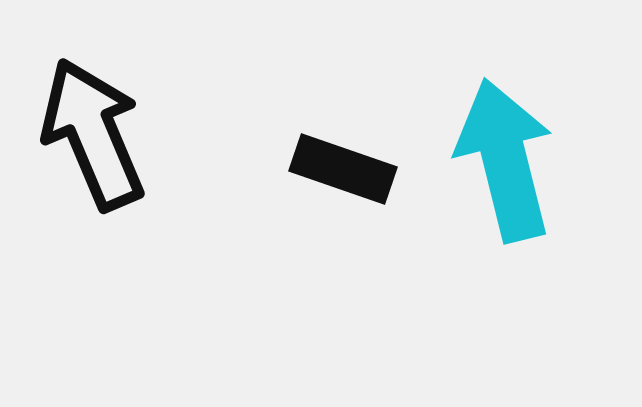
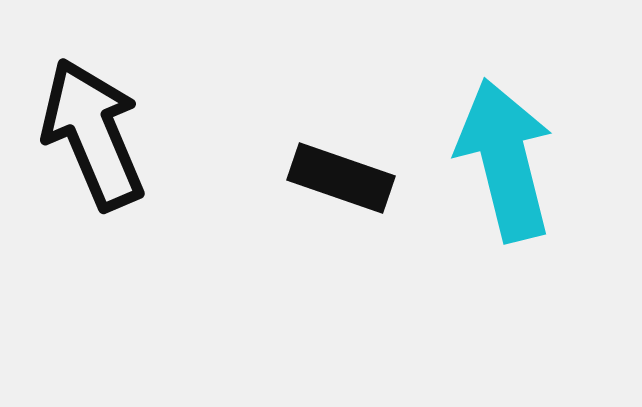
black rectangle: moved 2 px left, 9 px down
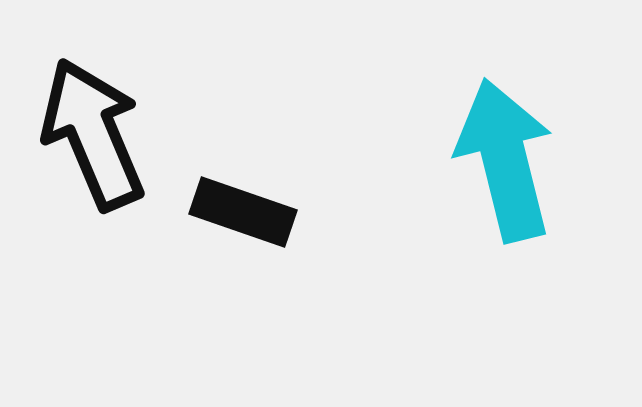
black rectangle: moved 98 px left, 34 px down
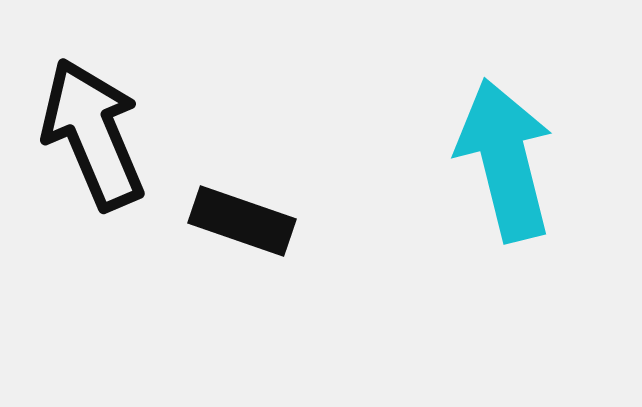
black rectangle: moved 1 px left, 9 px down
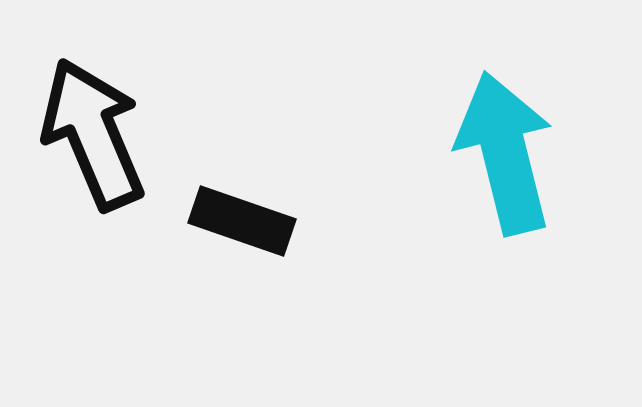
cyan arrow: moved 7 px up
